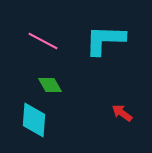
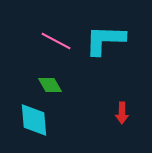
pink line: moved 13 px right
red arrow: rotated 125 degrees counterclockwise
cyan diamond: rotated 9 degrees counterclockwise
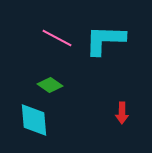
pink line: moved 1 px right, 3 px up
green diamond: rotated 25 degrees counterclockwise
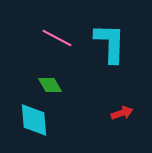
cyan L-shape: moved 5 px right, 3 px down; rotated 90 degrees clockwise
green diamond: rotated 25 degrees clockwise
red arrow: rotated 110 degrees counterclockwise
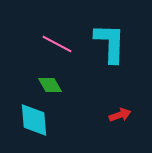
pink line: moved 6 px down
red arrow: moved 2 px left, 2 px down
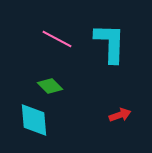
pink line: moved 5 px up
green diamond: moved 1 px down; rotated 15 degrees counterclockwise
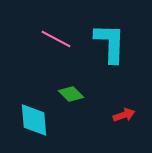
pink line: moved 1 px left
green diamond: moved 21 px right, 8 px down
red arrow: moved 4 px right
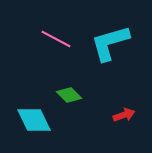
cyan L-shape: rotated 108 degrees counterclockwise
green diamond: moved 2 px left, 1 px down
cyan diamond: rotated 21 degrees counterclockwise
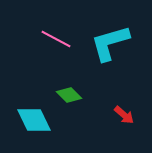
red arrow: rotated 60 degrees clockwise
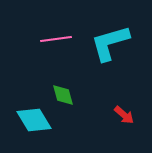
pink line: rotated 36 degrees counterclockwise
green diamond: moved 6 px left; rotated 30 degrees clockwise
cyan diamond: rotated 6 degrees counterclockwise
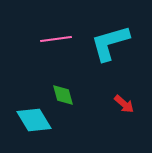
red arrow: moved 11 px up
